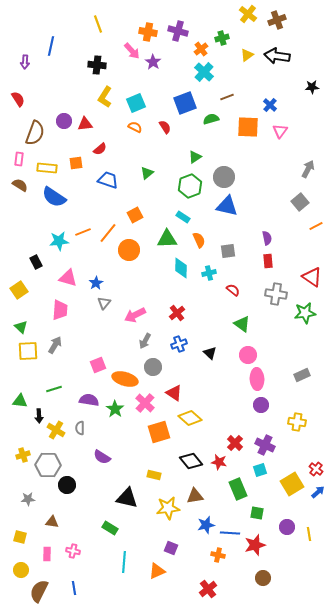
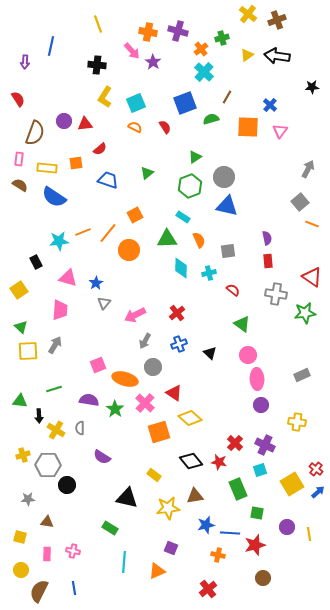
brown line at (227, 97): rotated 40 degrees counterclockwise
orange line at (316, 226): moved 4 px left, 2 px up; rotated 48 degrees clockwise
yellow rectangle at (154, 475): rotated 24 degrees clockwise
brown triangle at (52, 522): moved 5 px left
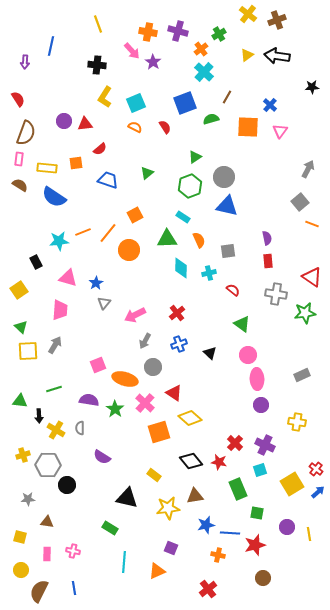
green cross at (222, 38): moved 3 px left, 4 px up; rotated 16 degrees counterclockwise
brown semicircle at (35, 133): moved 9 px left
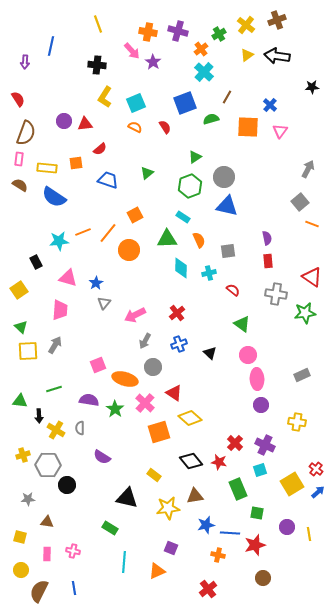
yellow cross at (248, 14): moved 2 px left, 11 px down
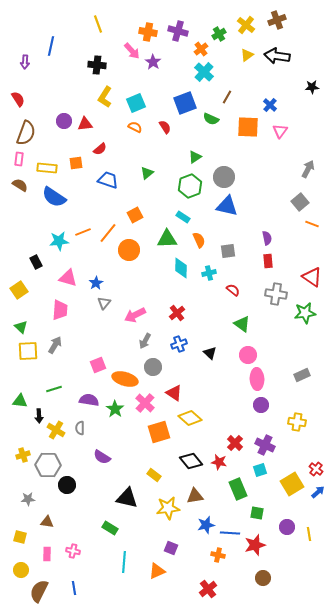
green semicircle at (211, 119): rotated 140 degrees counterclockwise
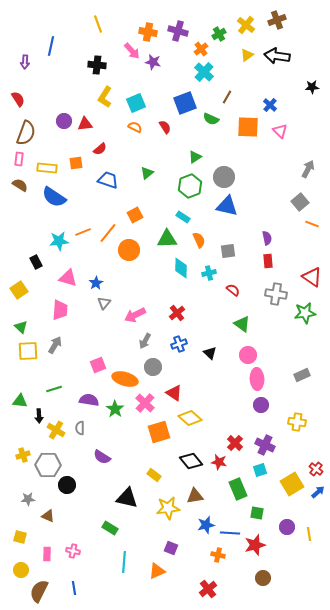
purple star at (153, 62): rotated 21 degrees counterclockwise
pink triangle at (280, 131): rotated 21 degrees counterclockwise
brown triangle at (47, 522): moved 1 px right, 6 px up; rotated 16 degrees clockwise
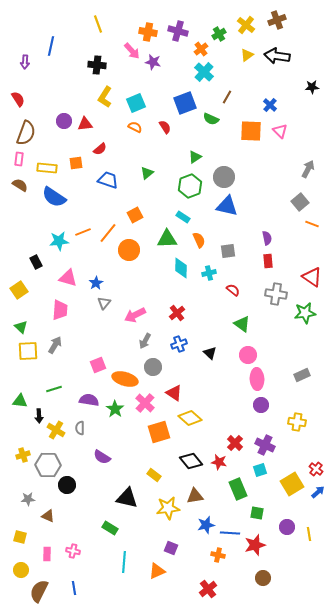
orange square at (248, 127): moved 3 px right, 4 px down
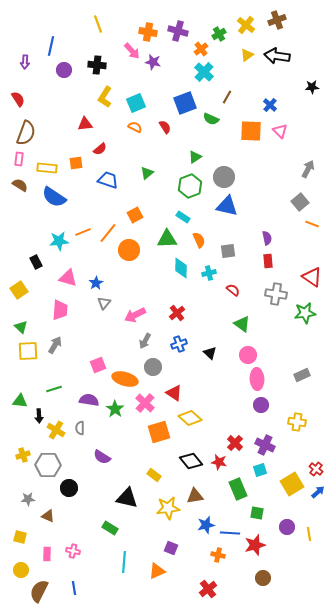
purple circle at (64, 121): moved 51 px up
black circle at (67, 485): moved 2 px right, 3 px down
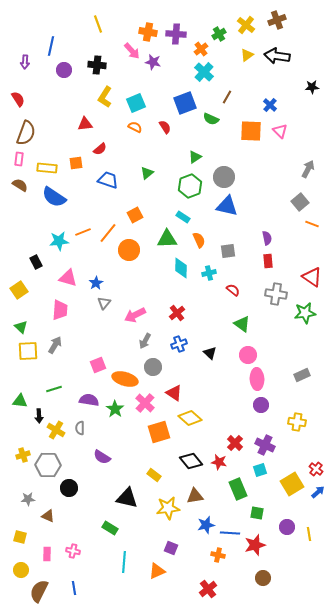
purple cross at (178, 31): moved 2 px left, 3 px down; rotated 12 degrees counterclockwise
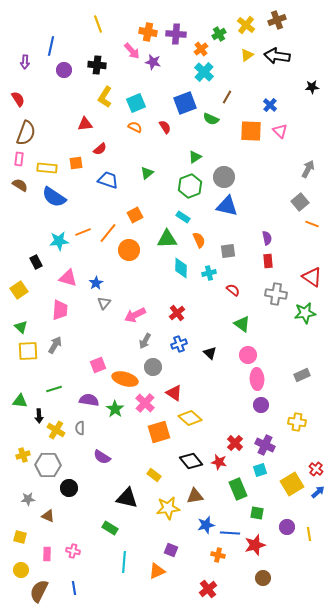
purple square at (171, 548): moved 2 px down
